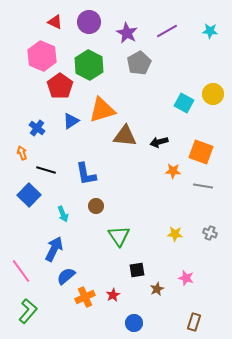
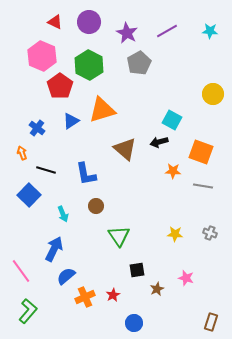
cyan square: moved 12 px left, 17 px down
brown triangle: moved 13 px down; rotated 35 degrees clockwise
brown rectangle: moved 17 px right
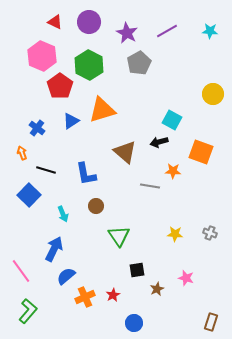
brown triangle: moved 3 px down
gray line: moved 53 px left
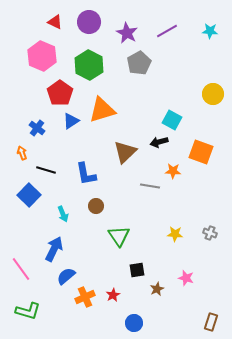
red pentagon: moved 7 px down
brown triangle: rotated 35 degrees clockwise
pink line: moved 2 px up
green L-shape: rotated 65 degrees clockwise
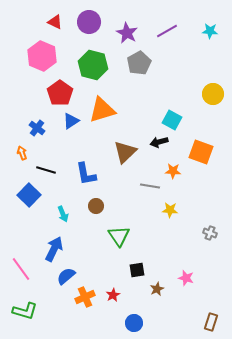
green hexagon: moved 4 px right; rotated 12 degrees counterclockwise
yellow star: moved 5 px left, 24 px up
green L-shape: moved 3 px left
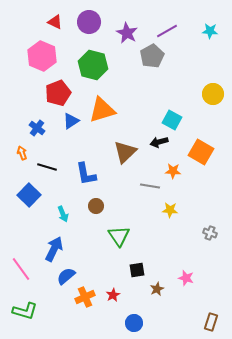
gray pentagon: moved 13 px right, 7 px up
red pentagon: moved 2 px left; rotated 15 degrees clockwise
orange square: rotated 10 degrees clockwise
black line: moved 1 px right, 3 px up
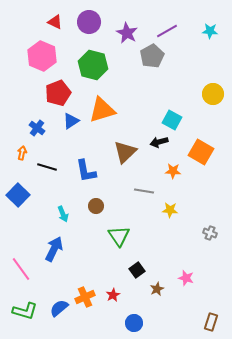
orange arrow: rotated 32 degrees clockwise
blue L-shape: moved 3 px up
gray line: moved 6 px left, 5 px down
blue square: moved 11 px left
black square: rotated 28 degrees counterclockwise
blue semicircle: moved 7 px left, 32 px down
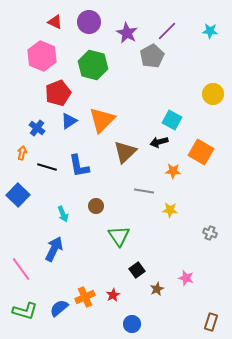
purple line: rotated 15 degrees counterclockwise
orange triangle: moved 10 px down; rotated 28 degrees counterclockwise
blue triangle: moved 2 px left
blue L-shape: moved 7 px left, 5 px up
blue circle: moved 2 px left, 1 px down
